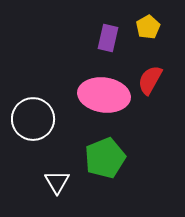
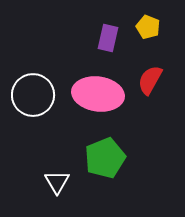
yellow pentagon: rotated 20 degrees counterclockwise
pink ellipse: moved 6 px left, 1 px up
white circle: moved 24 px up
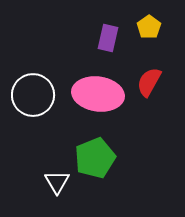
yellow pentagon: moved 1 px right; rotated 15 degrees clockwise
red semicircle: moved 1 px left, 2 px down
green pentagon: moved 10 px left
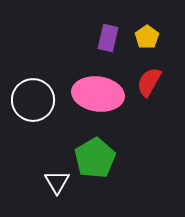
yellow pentagon: moved 2 px left, 10 px down
white circle: moved 5 px down
green pentagon: rotated 9 degrees counterclockwise
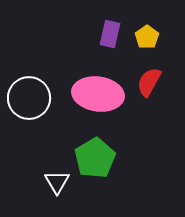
purple rectangle: moved 2 px right, 4 px up
white circle: moved 4 px left, 2 px up
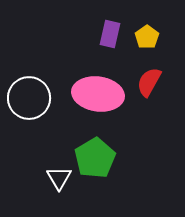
white triangle: moved 2 px right, 4 px up
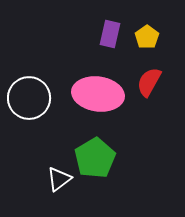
white triangle: moved 1 px down; rotated 24 degrees clockwise
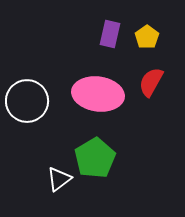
red semicircle: moved 2 px right
white circle: moved 2 px left, 3 px down
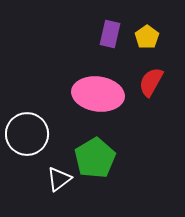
white circle: moved 33 px down
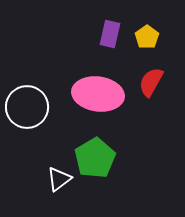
white circle: moved 27 px up
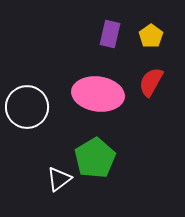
yellow pentagon: moved 4 px right, 1 px up
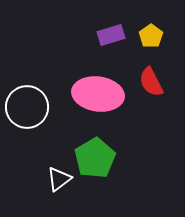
purple rectangle: moved 1 px right, 1 px down; rotated 60 degrees clockwise
red semicircle: rotated 56 degrees counterclockwise
